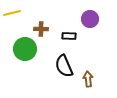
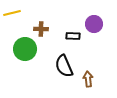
purple circle: moved 4 px right, 5 px down
black rectangle: moved 4 px right
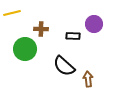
black semicircle: rotated 25 degrees counterclockwise
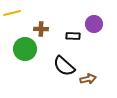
brown arrow: rotated 84 degrees clockwise
